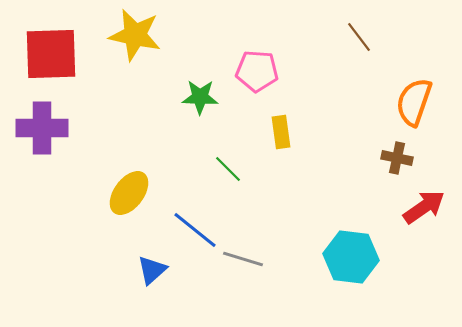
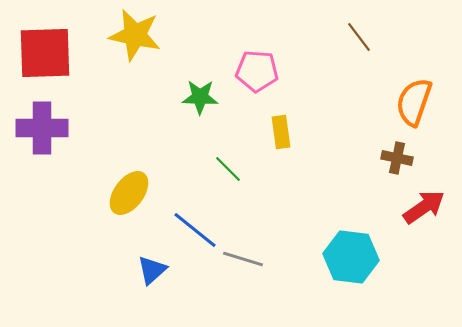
red square: moved 6 px left, 1 px up
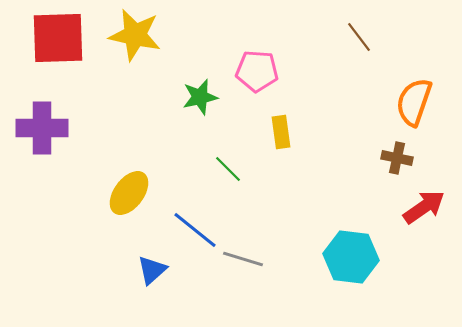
red square: moved 13 px right, 15 px up
green star: rotated 15 degrees counterclockwise
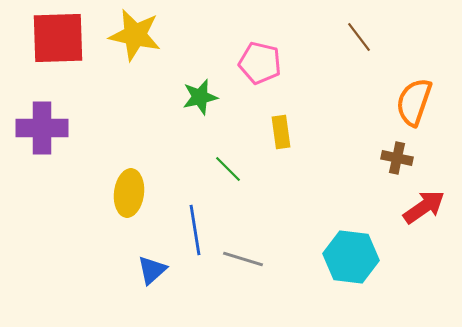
pink pentagon: moved 3 px right, 8 px up; rotated 9 degrees clockwise
yellow ellipse: rotated 30 degrees counterclockwise
blue line: rotated 42 degrees clockwise
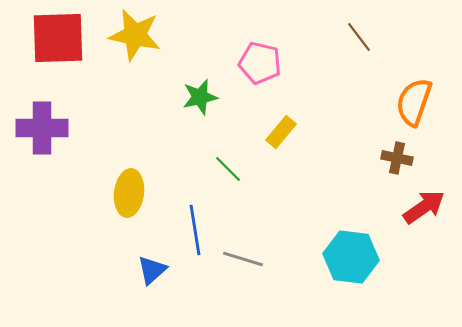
yellow rectangle: rotated 48 degrees clockwise
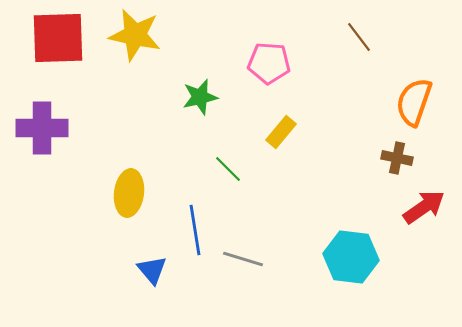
pink pentagon: moved 9 px right; rotated 9 degrees counterclockwise
blue triangle: rotated 28 degrees counterclockwise
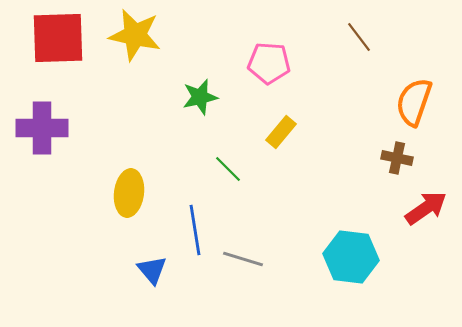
red arrow: moved 2 px right, 1 px down
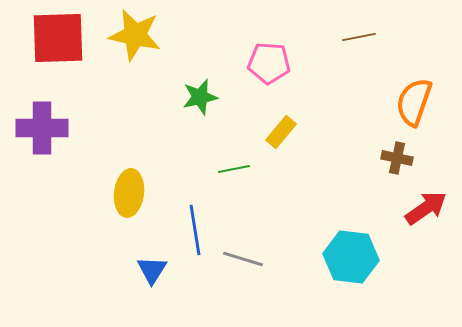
brown line: rotated 64 degrees counterclockwise
green line: moved 6 px right; rotated 56 degrees counterclockwise
blue triangle: rotated 12 degrees clockwise
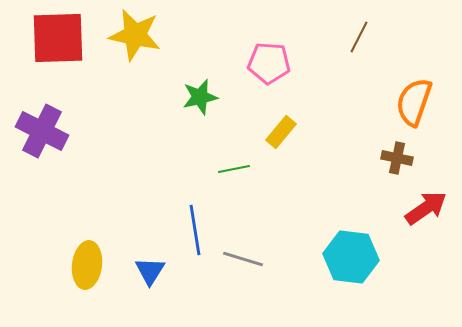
brown line: rotated 52 degrees counterclockwise
purple cross: moved 3 px down; rotated 27 degrees clockwise
yellow ellipse: moved 42 px left, 72 px down
blue triangle: moved 2 px left, 1 px down
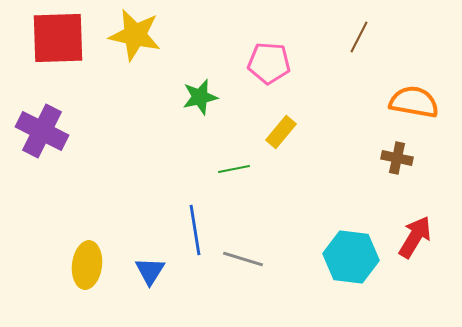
orange semicircle: rotated 81 degrees clockwise
red arrow: moved 11 px left, 29 px down; rotated 24 degrees counterclockwise
